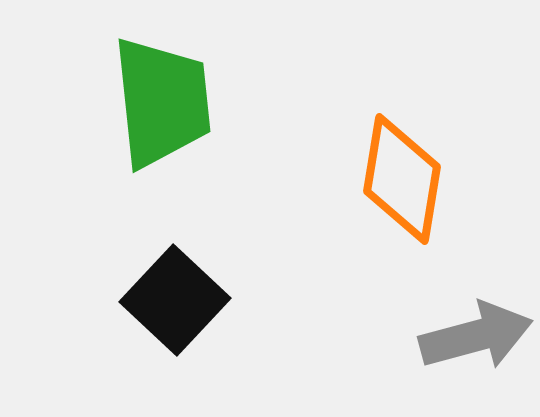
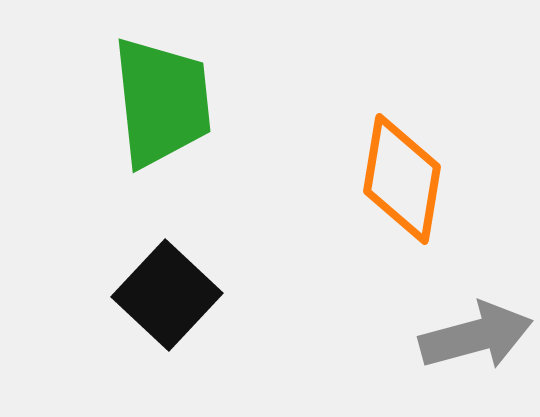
black square: moved 8 px left, 5 px up
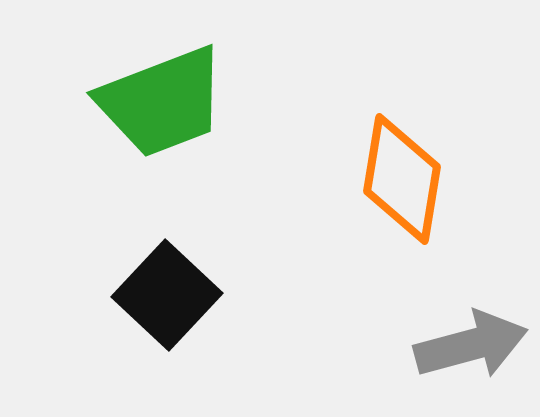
green trapezoid: rotated 75 degrees clockwise
gray arrow: moved 5 px left, 9 px down
